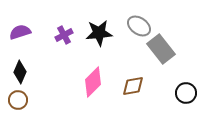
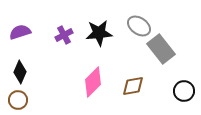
black circle: moved 2 px left, 2 px up
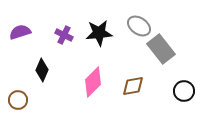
purple cross: rotated 36 degrees counterclockwise
black diamond: moved 22 px right, 2 px up
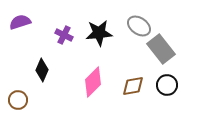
purple semicircle: moved 10 px up
black circle: moved 17 px left, 6 px up
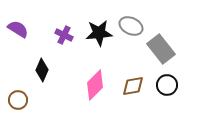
purple semicircle: moved 2 px left, 7 px down; rotated 50 degrees clockwise
gray ellipse: moved 8 px left; rotated 10 degrees counterclockwise
pink diamond: moved 2 px right, 3 px down
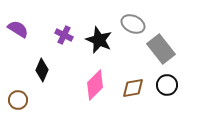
gray ellipse: moved 2 px right, 2 px up
black star: moved 7 px down; rotated 28 degrees clockwise
brown diamond: moved 2 px down
